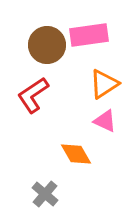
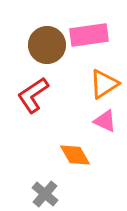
orange diamond: moved 1 px left, 1 px down
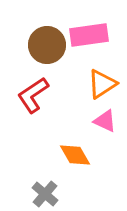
orange triangle: moved 2 px left
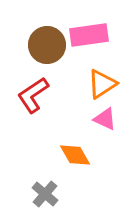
pink triangle: moved 2 px up
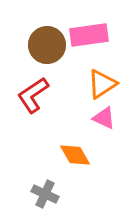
pink triangle: moved 1 px left, 1 px up
gray cross: rotated 16 degrees counterclockwise
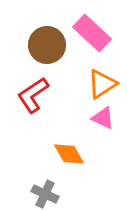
pink rectangle: moved 3 px right, 2 px up; rotated 51 degrees clockwise
pink triangle: moved 1 px left
orange diamond: moved 6 px left, 1 px up
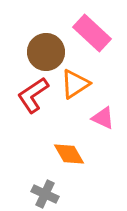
brown circle: moved 1 px left, 7 px down
orange triangle: moved 27 px left
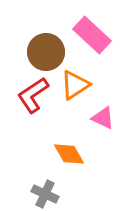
pink rectangle: moved 2 px down
orange triangle: moved 1 px down
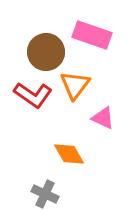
pink rectangle: rotated 24 degrees counterclockwise
orange triangle: rotated 20 degrees counterclockwise
red L-shape: rotated 111 degrees counterclockwise
